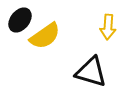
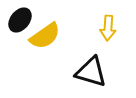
yellow arrow: moved 1 px down
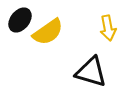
yellow arrow: rotated 15 degrees counterclockwise
yellow semicircle: moved 3 px right, 4 px up
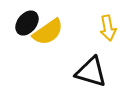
black ellipse: moved 7 px right, 3 px down
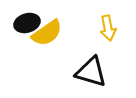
black ellipse: rotated 35 degrees clockwise
yellow semicircle: moved 1 px left, 1 px down
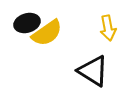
black triangle: moved 2 px right, 1 px up; rotated 16 degrees clockwise
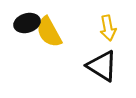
yellow semicircle: moved 2 px right, 1 px up; rotated 96 degrees clockwise
black triangle: moved 9 px right, 5 px up
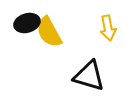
black triangle: moved 13 px left, 10 px down; rotated 16 degrees counterclockwise
